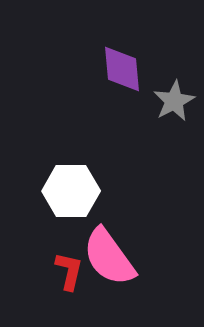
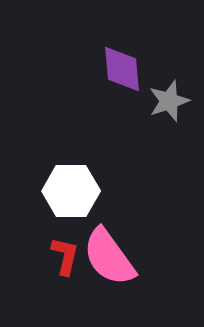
gray star: moved 5 px left; rotated 9 degrees clockwise
red L-shape: moved 4 px left, 15 px up
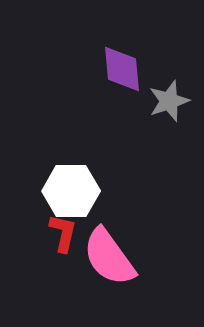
red L-shape: moved 2 px left, 23 px up
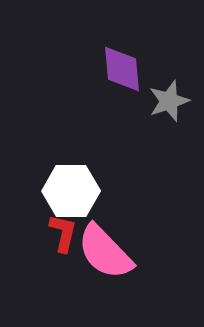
pink semicircle: moved 4 px left, 5 px up; rotated 8 degrees counterclockwise
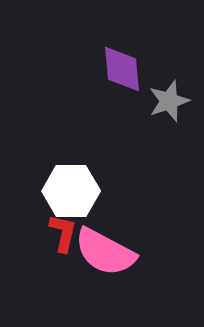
pink semicircle: rotated 18 degrees counterclockwise
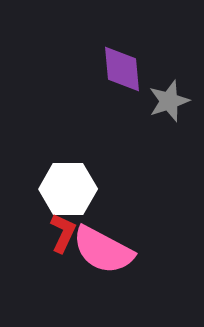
white hexagon: moved 3 px left, 2 px up
red L-shape: rotated 12 degrees clockwise
pink semicircle: moved 2 px left, 2 px up
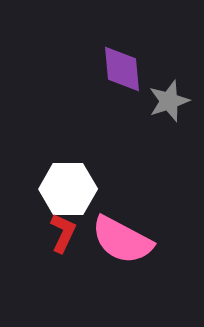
pink semicircle: moved 19 px right, 10 px up
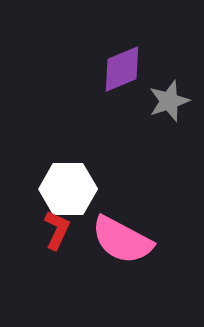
purple diamond: rotated 72 degrees clockwise
red L-shape: moved 6 px left, 3 px up
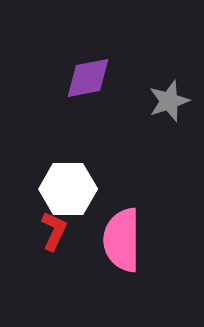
purple diamond: moved 34 px left, 9 px down; rotated 12 degrees clockwise
red L-shape: moved 3 px left, 1 px down
pink semicircle: rotated 62 degrees clockwise
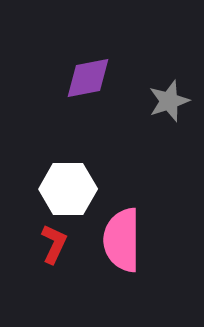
red L-shape: moved 13 px down
